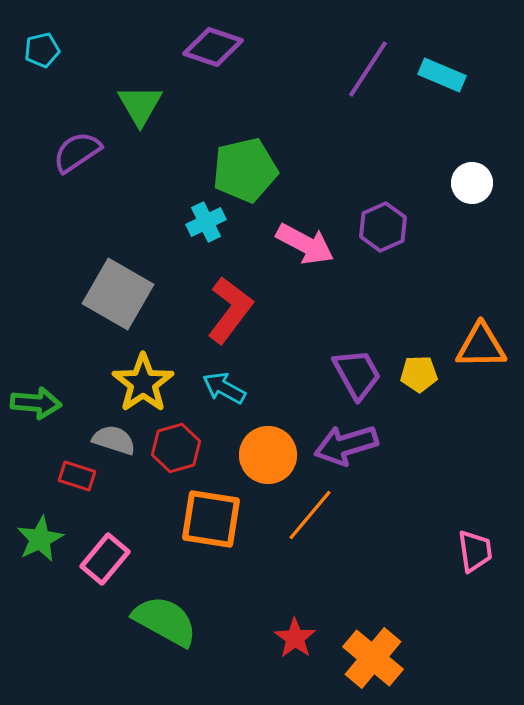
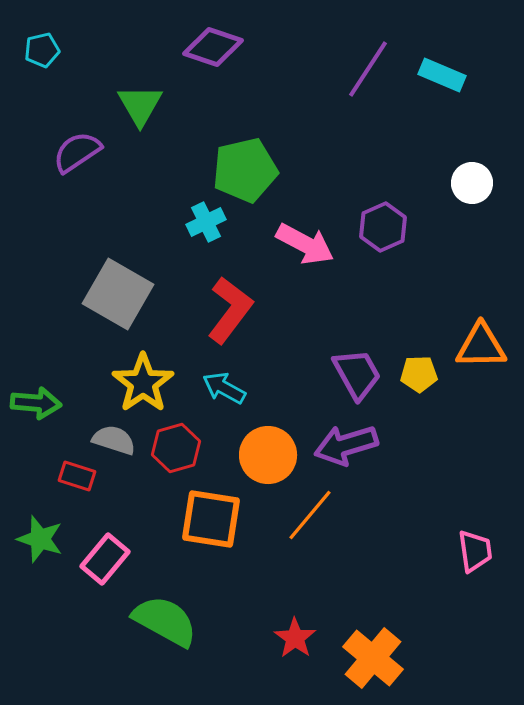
green star: rotated 27 degrees counterclockwise
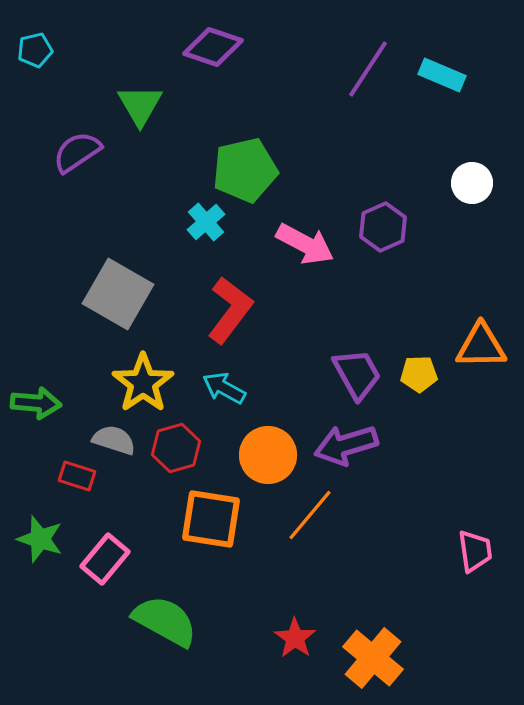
cyan pentagon: moved 7 px left
cyan cross: rotated 15 degrees counterclockwise
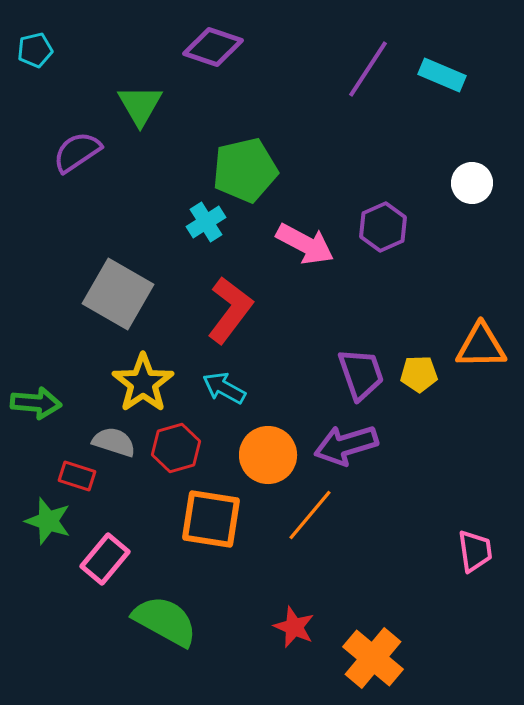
cyan cross: rotated 9 degrees clockwise
purple trapezoid: moved 4 px right; rotated 10 degrees clockwise
gray semicircle: moved 2 px down
green star: moved 8 px right, 18 px up
red star: moved 1 px left, 11 px up; rotated 12 degrees counterclockwise
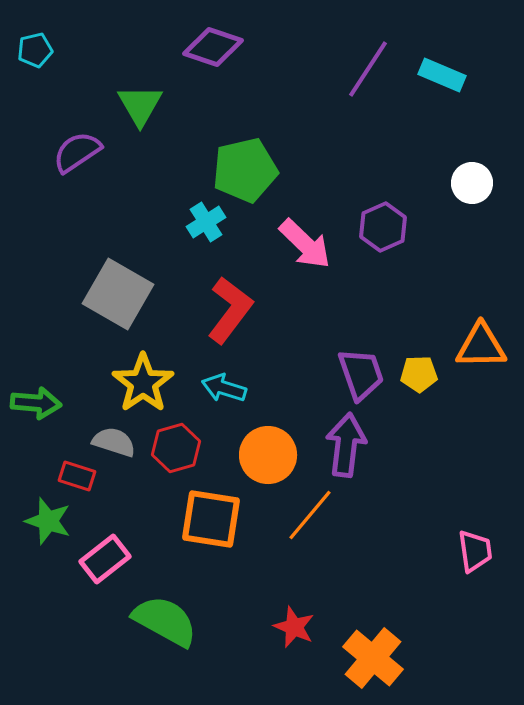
pink arrow: rotated 16 degrees clockwise
cyan arrow: rotated 12 degrees counterclockwise
purple arrow: rotated 114 degrees clockwise
pink rectangle: rotated 12 degrees clockwise
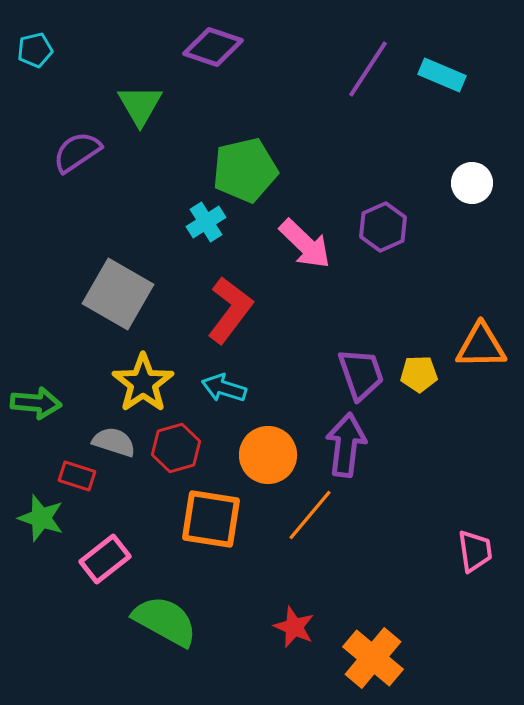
green star: moved 7 px left, 3 px up
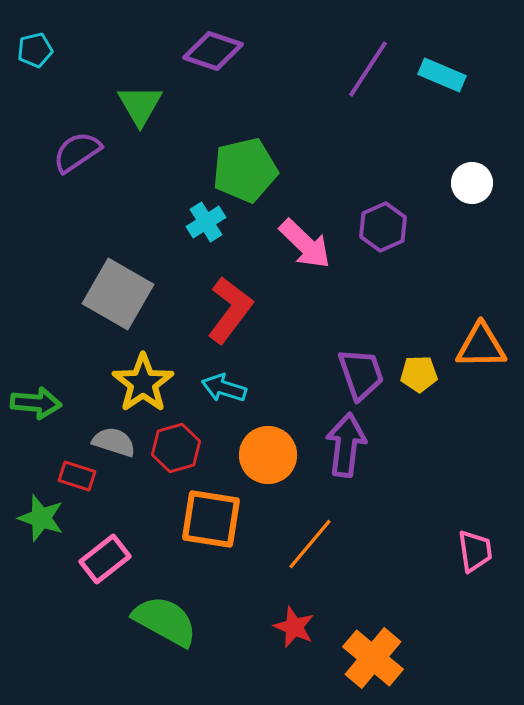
purple diamond: moved 4 px down
orange line: moved 29 px down
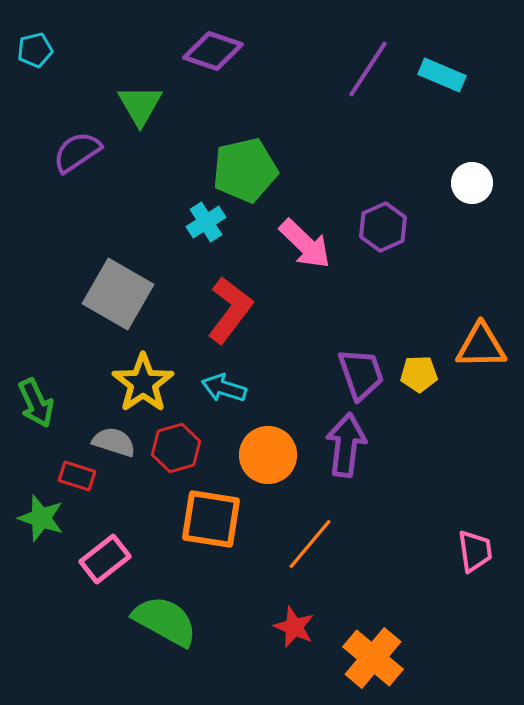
green arrow: rotated 60 degrees clockwise
